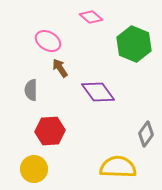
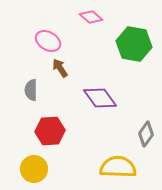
green hexagon: rotated 12 degrees counterclockwise
purple diamond: moved 2 px right, 6 px down
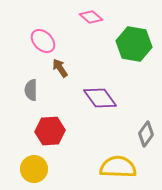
pink ellipse: moved 5 px left; rotated 15 degrees clockwise
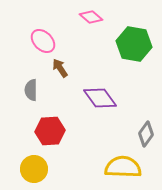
yellow semicircle: moved 5 px right
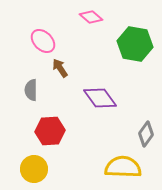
green hexagon: moved 1 px right
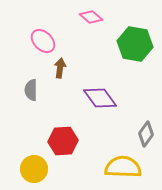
brown arrow: rotated 42 degrees clockwise
red hexagon: moved 13 px right, 10 px down
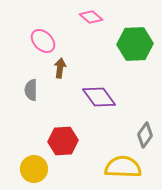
green hexagon: rotated 12 degrees counterclockwise
purple diamond: moved 1 px left, 1 px up
gray diamond: moved 1 px left, 1 px down
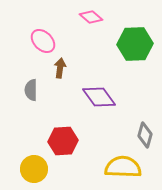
gray diamond: rotated 20 degrees counterclockwise
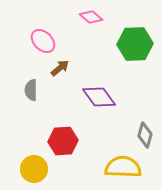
brown arrow: rotated 42 degrees clockwise
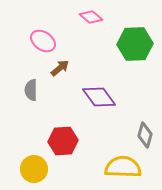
pink ellipse: rotated 10 degrees counterclockwise
